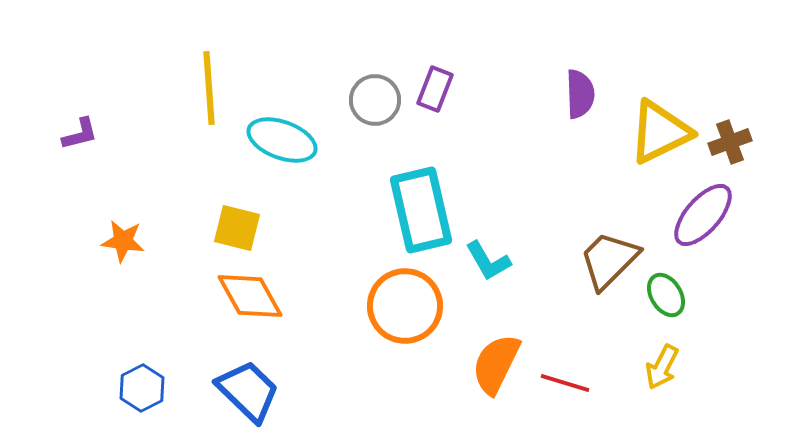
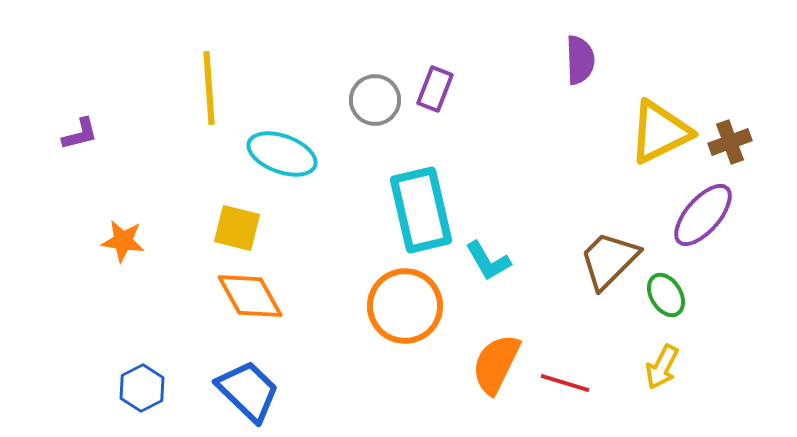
purple semicircle: moved 34 px up
cyan ellipse: moved 14 px down
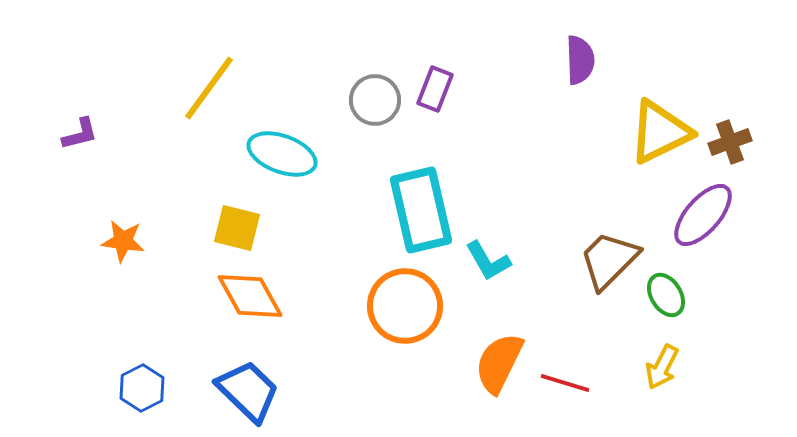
yellow line: rotated 40 degrees clockwise
orange semicircle: moved 3 px right, 1 px up
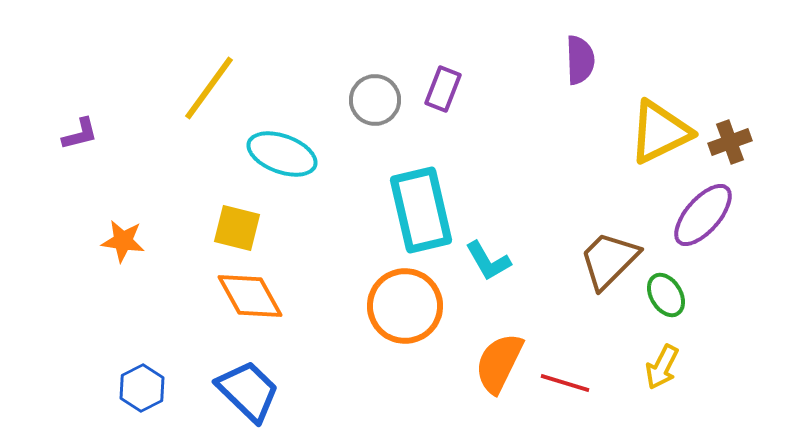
purple rectangle: moved 8 px right
